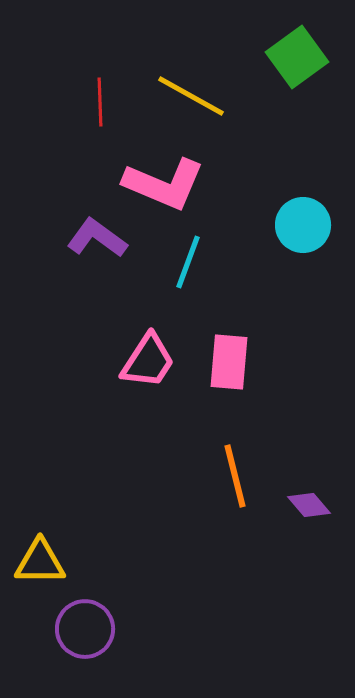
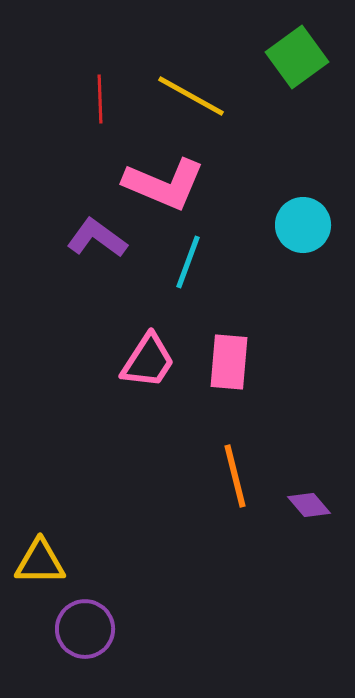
red line: moved 3 px up
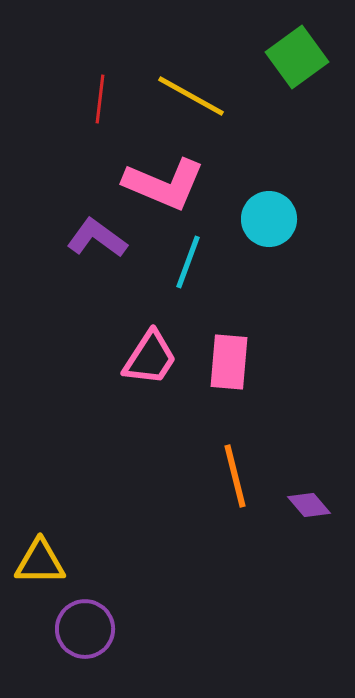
red line: rotated 9 degrees clockwise
cyan circle: moved 34 px left, 6 px up
pink trapezoid: moved 2 px right, 3 px up
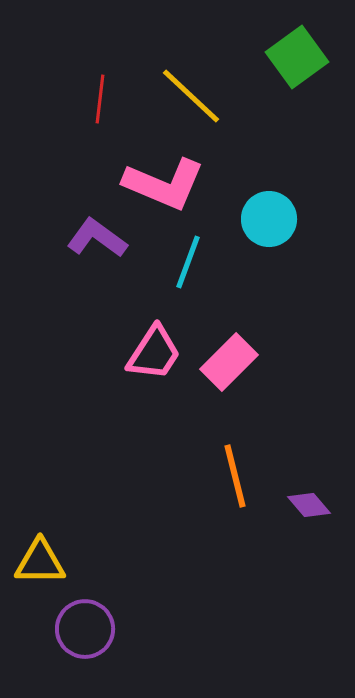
yellow line: rotated 14 degrees clockwise
pink trapezoid: moved 4 px right, 5 px up
pink rectangle: rotated 40 degrees clockwise
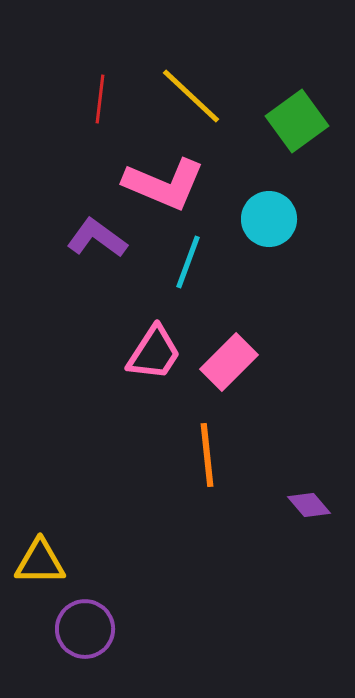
green square: moved 64 px down
orange line: moved 28 px left, 21 px up; rotated 8 degrees clockwise
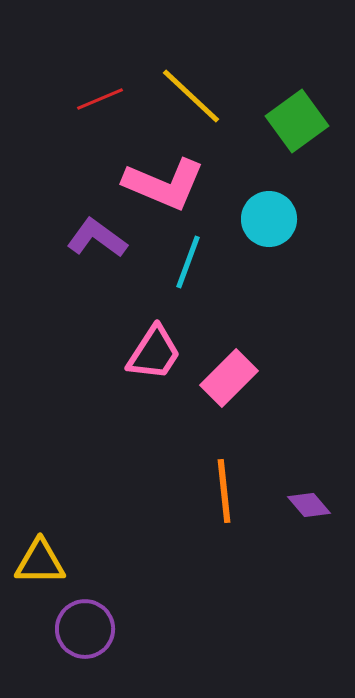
red line: rotated 60 degrees clockwise
pink rectangle: moved 16 px down
orange line: moved 17 px right, 36 px down
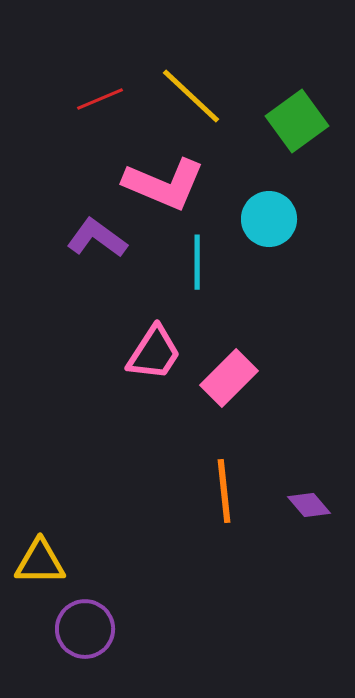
cyan line: moved 9 px right; rotated 20 degrees counterclockwise
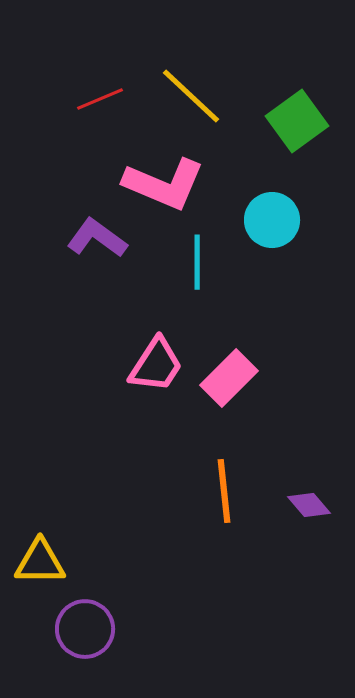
cyan circle: moved 3 px right, 1 px down
pink trapezoid: moved 2 px right, 12 px down
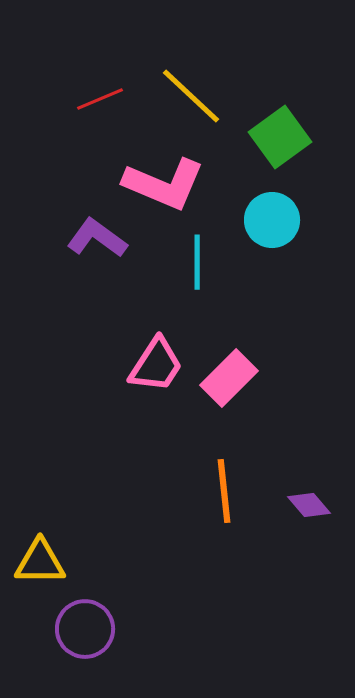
green square: moved 17 px left, 16 px down
